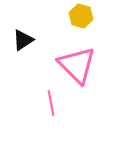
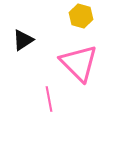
pink triangle: moved 2 px right, 2 px up
pink line: moved 2 px left, 4 px up
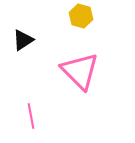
pink triangle: moved 1 px right, 8 px down
pink line: moved 18 px left, 17 px down
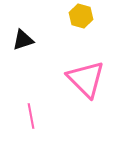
black triangle: rotated 15 degrees clockwise
pink triangle: moved 6 px right, 8 px down
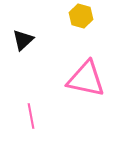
black triangle: rotated 25 degrees counterclockwise
pink triangle: rotated 33 degrees counterclockwise
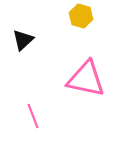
pink line: moved 2 px right; rotated 10 degrees counterclockwise
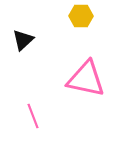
yellow hexagon: rotated 15 degrees counterclockwise
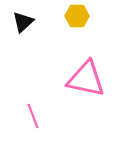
yellow hexagon: moved 4 px left
black triangle: moved 18 px up
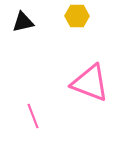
black triangle: rotated 30 degrees clockwise
pink triangle: moved 4 px right, 4 px down; rotated 9 degrees clockwise
